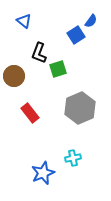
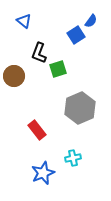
red rectangle: moved 7 px right, 17 px down
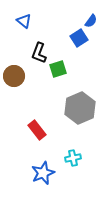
blue square: moved 3 px right, 3 px down
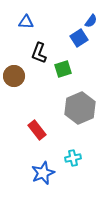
blue triangle: moved 2 px right, 1 px down; rotated 35 degrees counterclockwise
green square: moved 5 px right
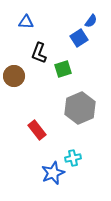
blue star: moved 10 px right
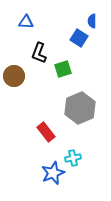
blue semicircle: moved 1 px right; rotated 144 degrees clockwise
blue square: rotated 24 degrees counterclockwise
red rectangle: moved 9 px right, 2 px down
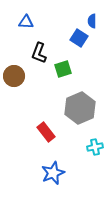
cyan cross: moved 22 px right, 11 px up
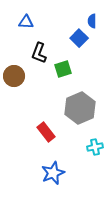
blue square: rotated 12 degrees clockwise
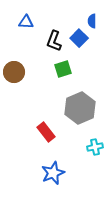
black L-shape: moved 15 px right, 12 px up
brown circle: moved 4 px up
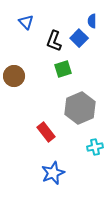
blue triangle: rotated 42 degrees clockwise
brown circle: moved 4 px down
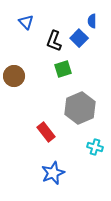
cyan cross: rotated 28 degrees clockwise
